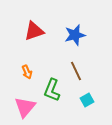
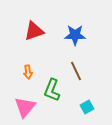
blue star: rotated 15 degrees clockwise
orange arrow: moved 1 px right; rotated 16 degrees clockwise
cyan square: moved 7 px down
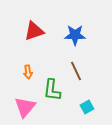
green L-shape: rotated 15 degrees counterclockwise
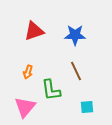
orange arrow: rotated 24 degrees clockwise
green L-shape: moved 1 px left; rotated 15 degrees counterclockwise
cyan square: rotated 24 degrees clockwise
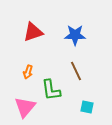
red triangle: moved 1 px left, 1 px down
cyan square: rotated 16 degrees clockwise
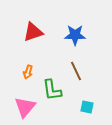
green L-shape: moved 1 px right
